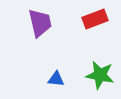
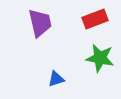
green star: moved 17 px up
blue triangle: rotated 24 degrees counterclockwise
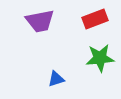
purple trapezoid: moved 2 px up; rotated 92 degrees clockwise
green star: rotated 16 degrees counterclockwise
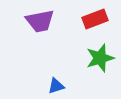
green star: rotated 12 degrees counterclockwise
blue triangle: moved 7 px down
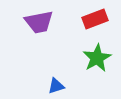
purple trapezoid: moved 1 px left, 1 px down
green star: moved 3 px left; rotated 12 degrees counterclockwise
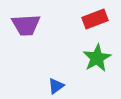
purple trapezoid: moved 13 px left, 3 px down; rotated 8 degrees clockwise
blue triangle: rotated 18 degrees counterclockwise
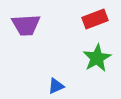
blue triangle: rotated 12 degrees clockwise
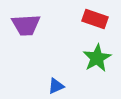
red rectangle: rotated 40 degrees clockwise
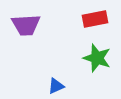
red rectangle: rotated 30 degrees counterclockwise
green star: rotated 24 degrees counterclockwise
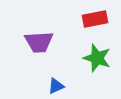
purple trapezoid: moved 13 px right, 17 px down
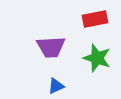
purple trapezoid: moved 12 px right, 5 px down
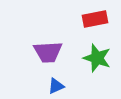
purple trapezoid: moved 3 px left, 5 px down
